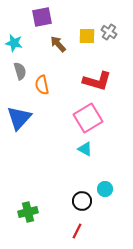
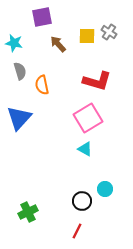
green cross: rotated 12 degrees counterclockwise
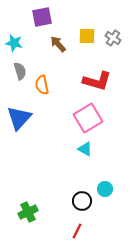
gray cross: moved 4 px right, 6 px down
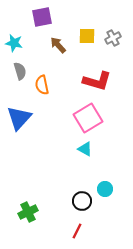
gray cross: rotated 28 degrees clockwise
brown arrow: moved 1 px down
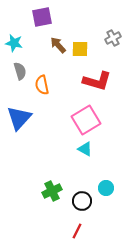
yellow square: moved 7 px left, 13 px down
pink square: moved 2 px left, 2 px down
cyan circle: moved 1 px right, 1 px up
green cross: moved 24 px right, 21 px up
